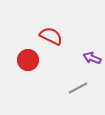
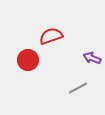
red semicircle: rotated 45 degrees counterclockwise
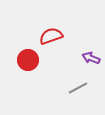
purple arrow: moved 1 px left
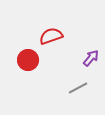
purple arrow: rotated 108 degrees clockwise
